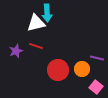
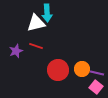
purple line: moved 15 px down
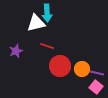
red line: moved 11 px right
red circle: moved 2 px right, 4 px up
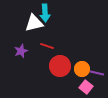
cyan arrow: moved 2 px left
white triangle: moved 2 px left
purple star: moved 5 px right
pink square: moved 10 px left
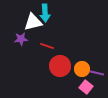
white triangle: moved 1 px left, 1 px up
purple star: moved 12 px up; rotated 16 degrees clockwise
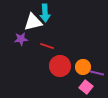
orange circle: moved 1 px right, 2 px up
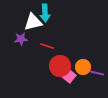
pink square: moved 17 px left, 11 px up
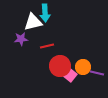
red line: rotated 32 degrees counterclockwise
pink square: moved 1 px right, 1 px up
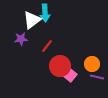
white triangle: moved 1 px left, 2 px up; rotated 24 degrees counterclockwise
red line: rotated 40 degrees counterclockwise
orange circle: moved 9 px right, 3 px up
purple line: moved 4 px down
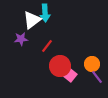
purple line: rotated 40 degrees clockwise
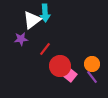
red line: moved 2 px left, 3 px down
purple line: moved 5 px left
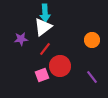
white triangle: moved 11 px right, 7 px down
orange circle: moved 24 px up
pink square: moved 28 px left; rotated 32 degrees clockwise
